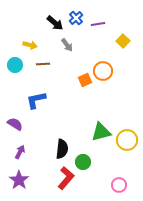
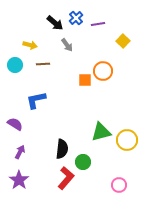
orange square: rotated 24 degrees clockwise
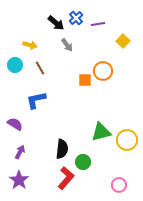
black arrow: moved 1 px right
brown line: moved 3 px left, 4 px down; rotated 64 degrees clockwise
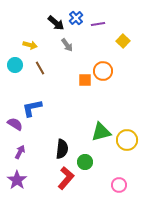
blue L-shape: moved 4 px left, 8 px down
green circle: moved 2 px right
purple star: moved 2 px left
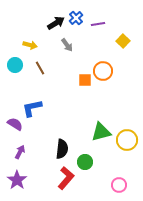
black arrow: rotated 72 degrees counterclockwise
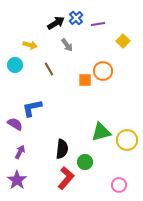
brown line: moved 9 px right, 1 px down
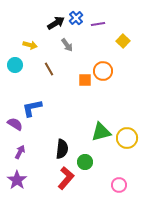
yellow circle: moved 2 px up
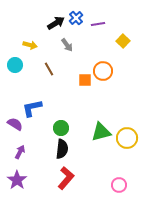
green circle: moved 24 px left, 34 px up
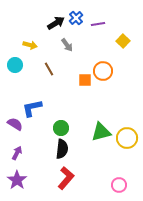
purple arrow: moved 3 px left, 1 px down
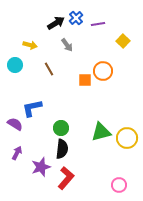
purple star: moved 24 px right, 13 px up; rotated 18 degrees clockwise
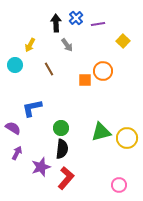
black arrow: rotated 60 degrees counterclockwise
yellow arrow: rotated 104 degrees clockwise
purple semicircle: moved 2 px left, 4 px down
